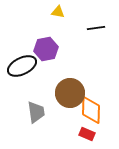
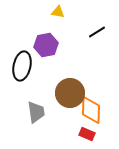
black line: moved 1 px right, 4 px down; rotated 24 degrees counterclockwise
purple hexagon: moved 4 px up
black ellipse: rotated 52 degrees counterclockwise
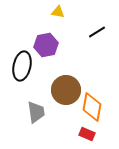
brown circle: moved 4 px left, 3 px up
orange diamond: moved 1 px right, 3 px up; rotated 8 degrees clockwise
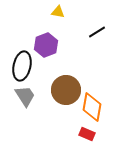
purple hexagon: rotated 10 degrees counterclockwise
gray trapezoid: moved 11 px left, 16 px up; rotated 25 degrees counterclockwise
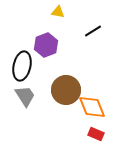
black line: moved 4 px left, 1 px up
orange diamond: rotated 32 degrees counterclockwise
red rectangle: moved 9 px right
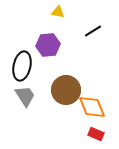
purple hexagon: moved 2 px right; rotated 15 degrees clockwise
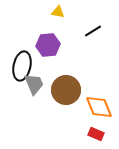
gray trapezoid: moved 9 px right, 12 px up; rotated 10 degrees clockwise
orange diamond: moved 7 px right
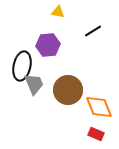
brown circle: moved 2 px right
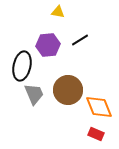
black line: moved 13 px left, 9 px down
gray trapezoid: moved 10 px down
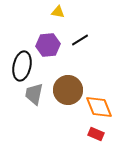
gray trapezoid: rotated 145 degrees counterclockwise
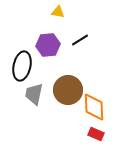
orange diamond: moved 5 px left; rotated 20 degrees clockwise
